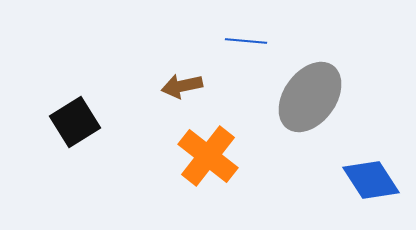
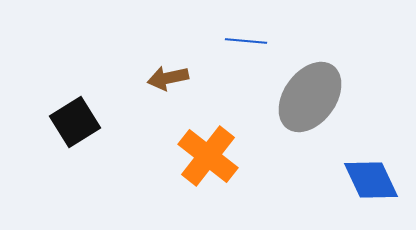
brown arrow: moved 14 px left, 8 px up
blue diamond: rotated 8 degrees clockwise
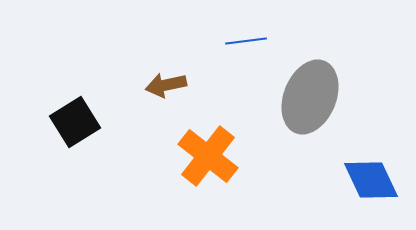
blue line: rotated 12 degrees counterclockwise
brown arrow: moved 2 px left, 7 px down
gray ellipse: rotated 14 degrees counterclockwise
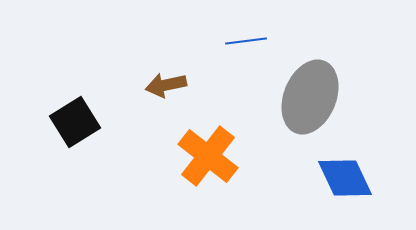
blue diamond: moved 26 px left, 2 px up
